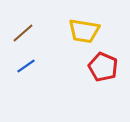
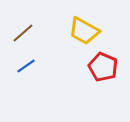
yellow trapezoid: rotated 20 degrees clockwise
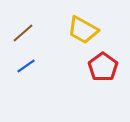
yellow trapezoid: moved 1 px left, 1 px up
red pentagon: rotated 12 degrees clockwise
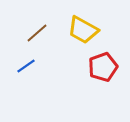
brown line: moved 14 px right
red pentagon: rotated 16 degrees clockwise
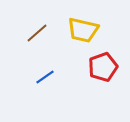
yellow trapezoid: rotated 16 degrees counterclockwise
blue line: moved 19 px right, 11 px down
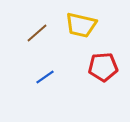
yellow trapezoid: moved 2 px left, 5 px up
red pentagon: rotated 16 degrees clockwise
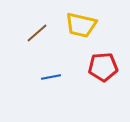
blue line: moved 6 px right; rotated 24 degrees clockwise
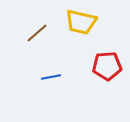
yellow trapezoid: moved 3 px up
red pentagon: moved 4 px right, 1 px up
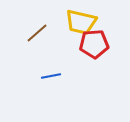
red pentagon: moved 13 px left, 22 px up
blue line: moved 1 px up
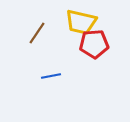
brown line: rotated 15 degrees counterclockwise
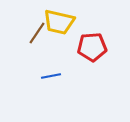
yellow trapezoid: moved 22 px left
red pentagon: moved 2 px left, 3 px down
